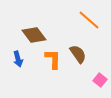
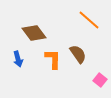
brown diamond: moved 2 px up
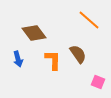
orange L-shape: moved 1 px down
pink square: moved 2 px left, 2 px down; rotated 16 degrees counterclockwise
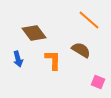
brown semicircle: moved 3 px right, 4 px up; rotated 24 degrees counterclockwise
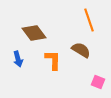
orange line: rotated 30 degrees clockwise
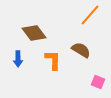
orange line: moved 1 px right, 5 px up; rotated 60 degrees clockwise
blue arrow: rotated 14 degrees clockwise
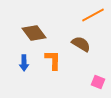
orange line: moved 3 px right; rotated 20 degrees clockwise
brown semicircle: moved 6 px up
blue arrow: moved 6 px right, 4 px down
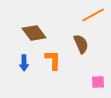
brown semicircle: rotated 36 degrees clockwise
pink square: rotated 24 degrees counterclockwise
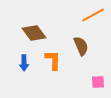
brown semicircle: moved 2 px down
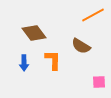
brown semicircle: rotated 144 degrees clockwise
pink square: moved 1 px right
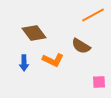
orange L-shape: rotated 115 degrees clockwise
